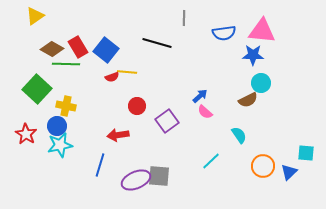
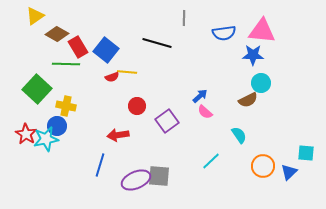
brown diamond: moved 5 px right, 15 px up
cyan star: moved 14 px left, 6 px up
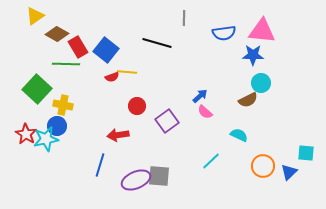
yellow cross: moved 3 px left, 1 px up
cyan semicircle: rotated 30 degrees counterclockwise
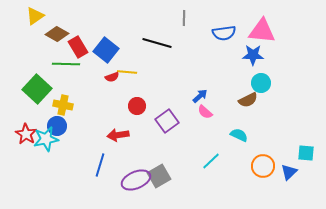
gray square: rotated 35 degrees counterclockwise
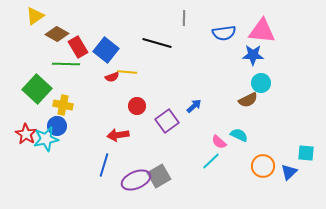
blue arrow: moved 6 px left, 10 px down
pink semicircle: moved 14 px right, 30 px down
blue line: moved 4 px right
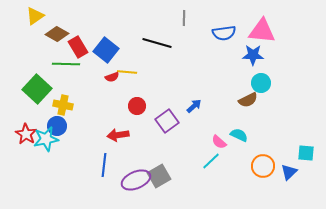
blue line: rotated 10 degrees counterclockwise
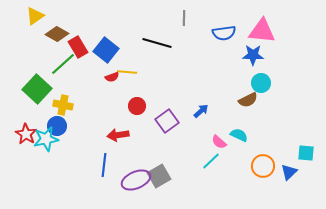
green line: moved 3 px left; rotated 44 degrees counterclockwise
blue arrow: moved 7 px right, 5 px down
